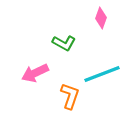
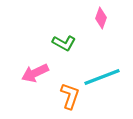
cyan line: moved 3 px down
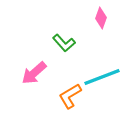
green L-shape: rotated 20 degrees clockwise
pink arrow: moved 1 px left; rotated 16 degrees counterclockwise
orange L-shape: rotated 140 degrees counterclockwise
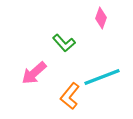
orange L-shape: rotated 20 degrees counterclockwise
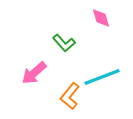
pink diamond: rotated 35 degrees counterclockwise
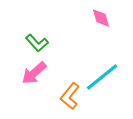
green L-shape: moved 27 px left
cyan line: rotated 18 degrees counterclockwise
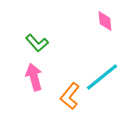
pink diamond: moved 4 px right, 3 px down; rotated 10 degrees clockwise
pink arrow: moved 4 px down; rotated 116 degrees clockwise
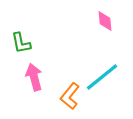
green L-shape: moved 16 px left; rotated 30 degrees clockwise
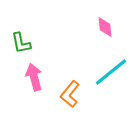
pink diamond: moved 6 px down
cyan line: moved 9 px right, 5 px up
orange L-shape: moved 2 px up
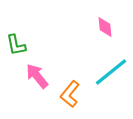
green L-shape: moved 5 px left, 2 px down
pink arrow: moved 3 px right, 1 px up; rotated 24 degrees counterclockwise
